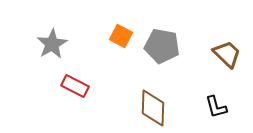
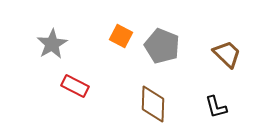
gray pentagon: rotated 12 degrees clockwise
brown diamond: moved 4 px up
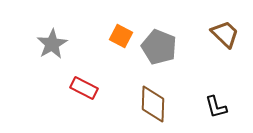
gray pentagon: moved 3 px left, 1 px down
brown trapezoid: moved 2 px left, 20 px up
red rectangle: moved 9 px right, 2 px down
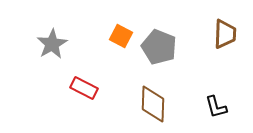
brown trapezoid: rotated 48 degrees clockwise
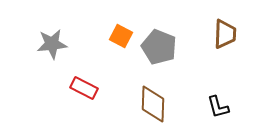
gray star: rotated 24 degrees clockwise
black L-shape: moved 2 px right
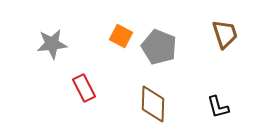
brown trapezoid: rotated 20 degrees counterclockwise
red rectangle: rotated 36 degrees clockwise
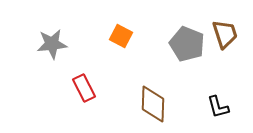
gray pentagon: moved 28 px right, 3 px up
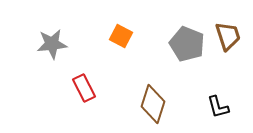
brown trapezoid: moved 3 px right, 2 px down
brown diamond: rotated 15 degrees clockwise
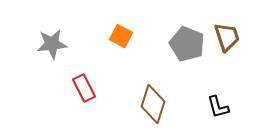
brown trapezoid: moved 1 px left, 1 px down
